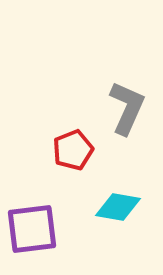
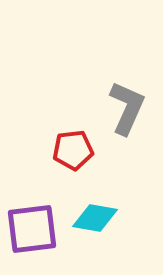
red pentagon: rotated 15 degrees clockwise
cyan diamond: moved 23 px left, 11 px down
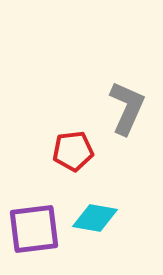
red pentagon: moved 1 px down
purple square: moved 2 px right
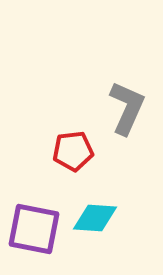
cyan diamond: rotated 6 degrees counterclockwise
purple square: rotated 18 degrees clockwise
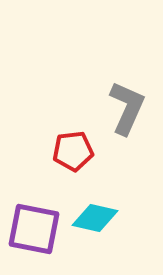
cyan diamond: rotated 9 degrees clockwise
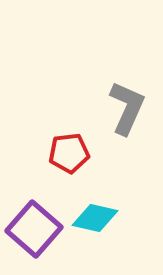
red pentagon: moved 4 px left, 2 px down
purple square: rotated 30 degrees clockwise
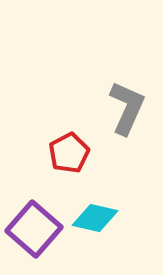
red pentagon: rotated 21 degrees counterclockwise
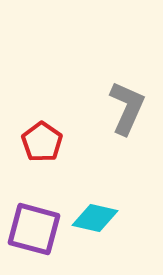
red pentagon: moved 27 px left, 11 px up; rotated 9 degrees counterclockwise
purple square: rotated 26 degrees counterclockwise
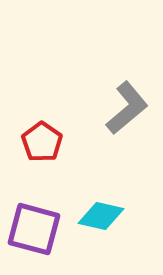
gray L-shape: rotated 26 degrees clockwise
cyan diamond: moved 6 px right, 2 px up
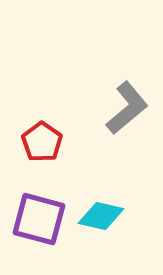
purple square: moved 5 px right, 10 px up
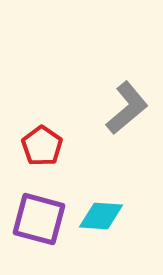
red pentagon: moved 4 px down
cyan diamond: rotated 9 degrees counterclockwise
